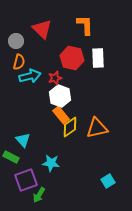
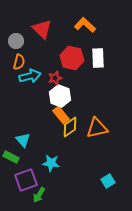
orange L-shape: rotated 45 degrees counterclockwise
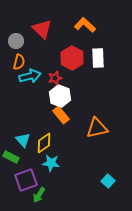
red hexagon: rotated 15 degrees clockwise
yellow diamond: moved 26 px left, 16 px down
cyan square: rotated 16 degrees counterclockwise
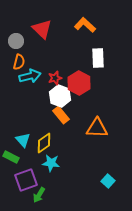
red hexagon: moved 7 px right, 25 px down
orange triangle: rotated 15 degrees clockwise
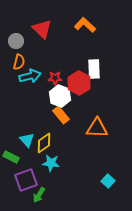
white rectangle: moved 4 px left, 11 px down
red star: rotated 16 degrees clockwise
cyan triangle: moved 4 px right
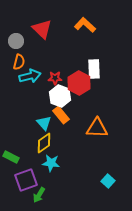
cyan triangle: moved 17 px right, 17 px up
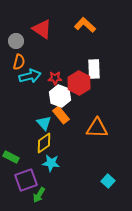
red triangle: rotated 10 degrees counterclockwise
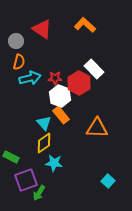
white rectangle: rotated 42 degrees counterclockwise
cyan arrow: moved 2 px down
cyan star: moved 3 px right
green arrow: moved 2 px up
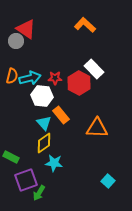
red triangle: moved 16 px left
orange semicircle: moved 7 px left, 14 px down
white hexagon: moved 18 px left; rotated 15 degrees counterclockwise
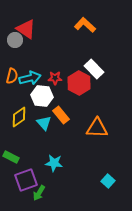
gray circle: moved 1 px left, 1 px up
yellow diamond: moved 25 px left, 26 px up
